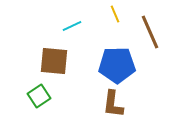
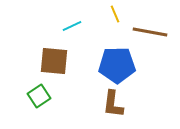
brown line: rotated 56 degrees counterclockwise
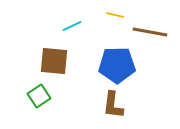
yellow line: moved 1 px down; rotated 54 degrees counterclockwise
brown L-shape: moved 1 px down
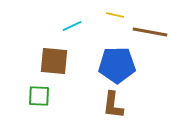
green square: rotated 35 degrees clockwise
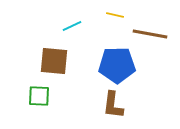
brown line: moved 2 px down
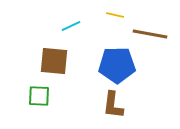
cyan line: moved 1 px left
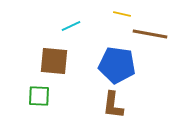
yellow line: moved 7 px right, 1 px up
blue pentagon: rotated 9 degrees clockwise
